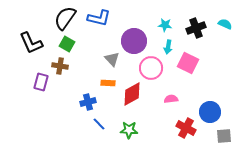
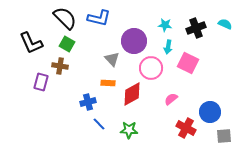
black semicircle: rotated 100 degrees clockwise
pink semicircle: rotated 32 degrees counterclockwise
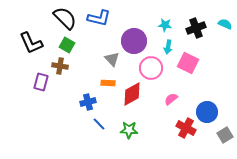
green square: moved 1 px down
blue circle: moved 3 px left
gray square: moved 1 px right, 1 px up; rotated 28 degrees counterclockwise
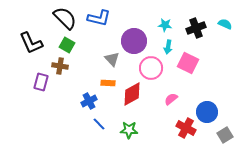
blue cross: moved 1 px right, 1 px up; rotated 14 degrees counterclockwise
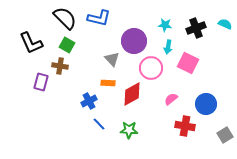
blue circle: moved 1 px left, 8 px up
red cross: moved 1 px left, 2 px up; rotated 18 degrees counterclockwise
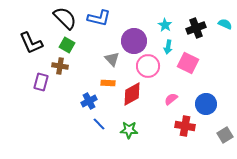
cyan star: rotated 24 degrees clockwise
pink circle: moved 3 px left, 2 px up
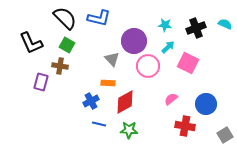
cyan star: rotated 24 degrees counterclockwise
cyan arrow: rotated 144 degrees counterclockwise
red diamond: moved 7 px left, 8 px down
blue cross: moved 2 px right
blue line: rotated 32 degrees counterclockwise
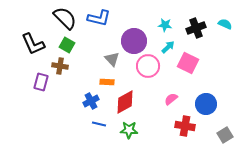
black L-shape: moved 2 px right, 1 px down
orange rectangle: moved 1 px left, 1 px up
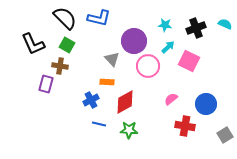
pink square: moved 1 px right, 2 px up
purple rectangle: moved 5 px right, 2 px down
blue cross: moved 1 px up
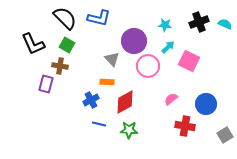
black cross: moved 3 px right, 6 px up
